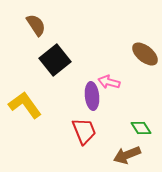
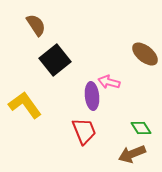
brown arrow: moved 5 px right, 1 px up
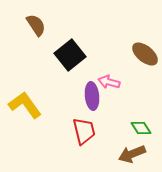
black square: moved 15 px right, 5 px up
red trapezoid: rotated 8 degrees clockwise
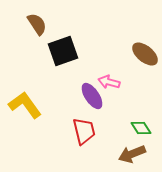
brown semicircle: moved 1 px right, 1 px up
black square: moved 7 px left, 4 px up; rotated 20 degrees clockwise
purple ellipse: rotated 28 degrees counterclockwise
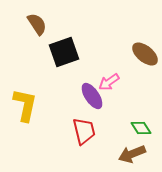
black square: moved 1 px right, 1 px down
pink arrow: rotated 50 degrees counterclockwise
yellow L-shape: rotated 48 degrees clockwise
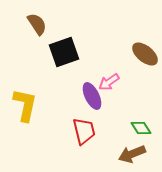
purple ellipse: rotated 8 degrees clockwise
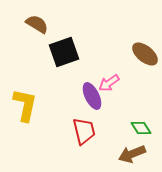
brown semicircle: rotated 25 degrees counterclockwise
pink arrow: moved 1 px down
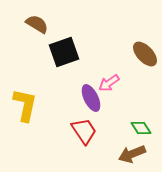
brown ellipse: rotated 8 degrees clockwise
purple ellipse: moved 1 px left, 2 px down
red trapezoid: rotated 20 degrees counterclockwise
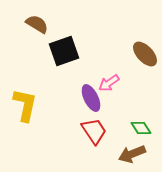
black square: moved 1 px up
red trapezoid: moved 10 px right
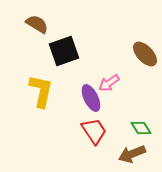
yellow L-shape: moved 16 px right, 14 px up
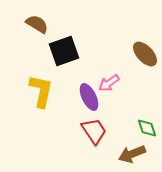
purple ellipse: moved 2 px left, 1 px up
green diamond: moved 6 px right; rotated 15 degrees clockwise
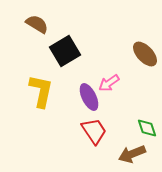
black square: moved 1 px right; rotated 12 degrees counterclockwise
